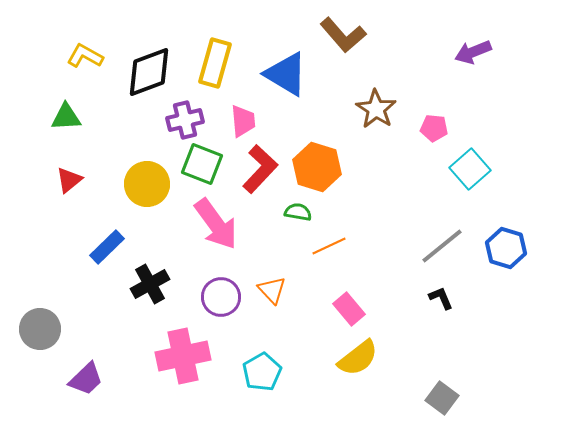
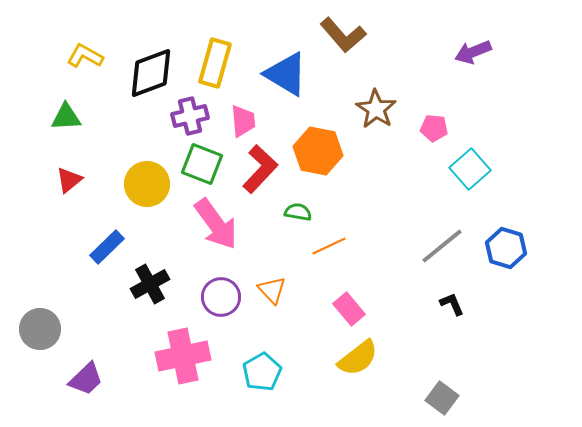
black diamond: moved 2 px right, 1 px down
purple cross: moved 5 px right, 4 px up
orange hexagon: moved 1 px right, 16 px up; rotated 6 degrees counterclockwise
black L-shape: moved 11 px right, 6 px down
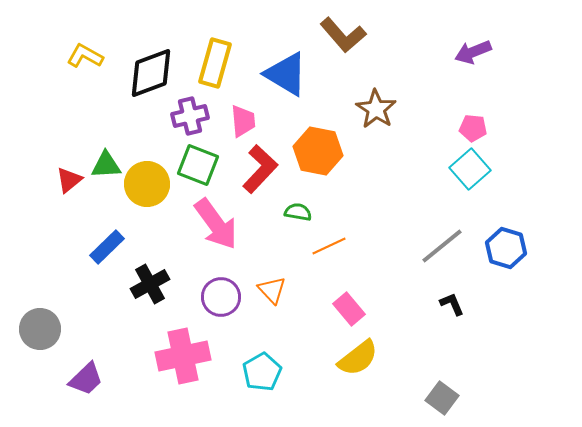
green triangle: moved 40 px right, 48 px down
pink pentagon: moved 39 px right
green square: moved 4 px left, 1 px down
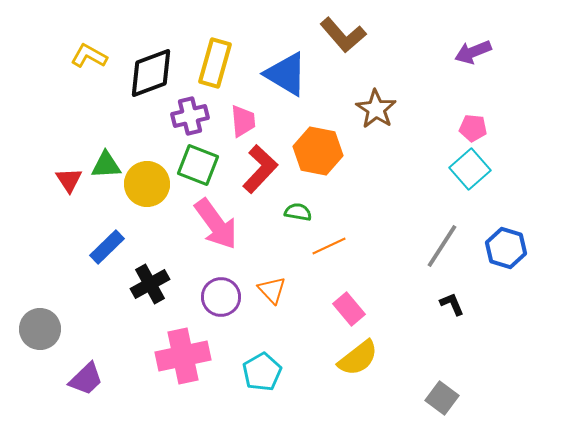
yellow L-shape: moved 4 px right
red triangle: rotated 24 degrees counterclockwise
gray line: rotated 18 degrees counterclockwise
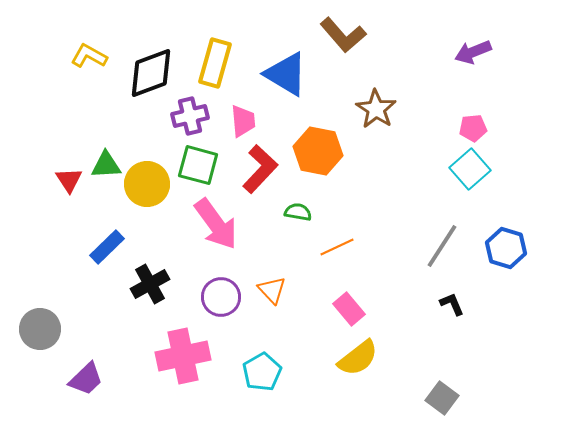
pink pentagon: rotated 12 degrees counterclockwise
green square: rotated 6 degrees counterclockwise
orange line: moved 8 px right, 1 px down
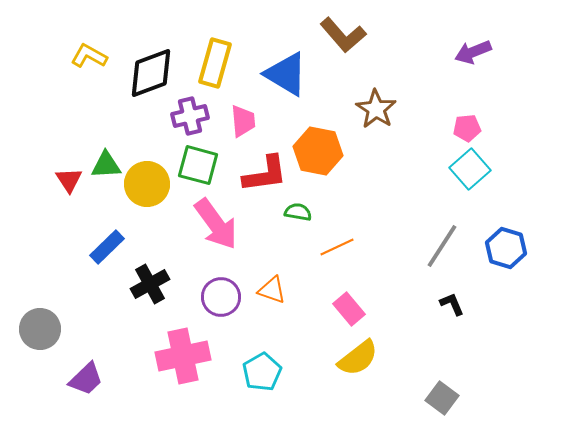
pink pentagon: moved 6 px left
red L-shape: moved 5 px right, 5 px down; rotated 39 degrees clockwise
orange triangle: rotated 28 degrees counterclockwise
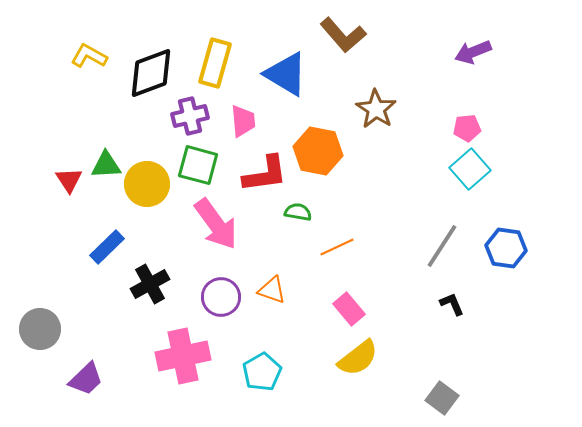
blue hexagon: rotated 9 degrees counterclockwise
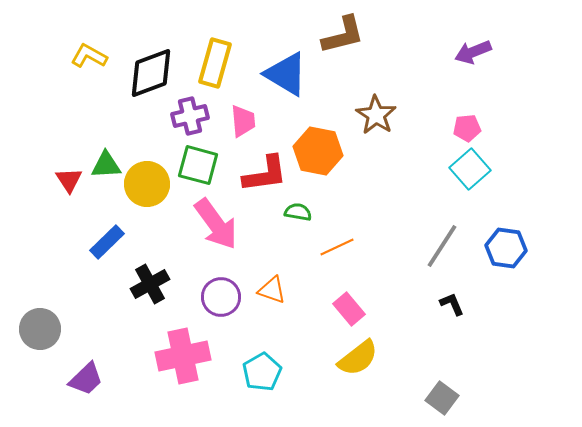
brown L-shape: rotated 63 degrees counterclockwise
brown star: moved 6 px down
blue rectangle: moved 5 px up
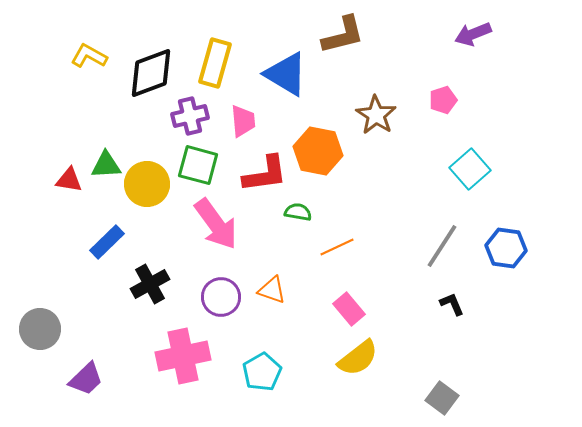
purple arrow: moved 18 px up
pink pentagon: moved 24 px left, 28 px up; rotated 12 degrees counterclockwise
red triangle: rotated 48 degrees counterclockwise
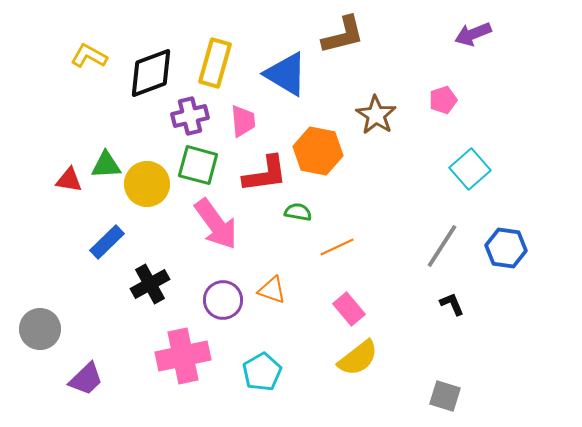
purple circle: moved 2 px right, 3 px down
gray square: moved 3 px right, 2 px up; rotated 20 degrees counterclockwise
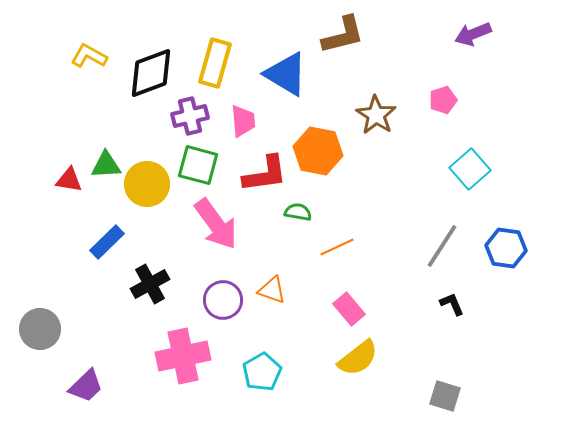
purple trapezoid: moved 7 px down
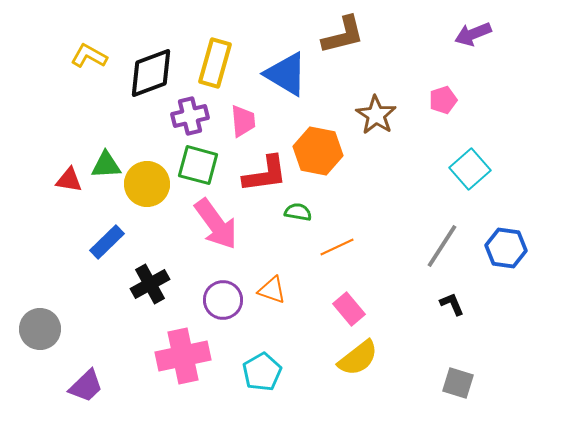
gray square: moved 13 px right, 13 px up
